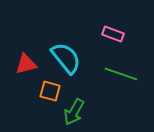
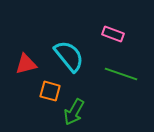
cyan semicircle: moved 3 px right, 2 px up
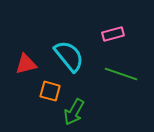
pink rectangle: rotated 35 degrees counterclockwise
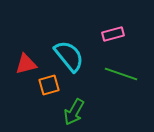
orange square: moved 1 px left, 6 px up; rotated 30 degrees counterclockwise
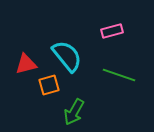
pink rectangle: moved 1 px left, 3 px up
cyan semicircle: moved 2 px left
green line: moved 2 px left, 1 px down
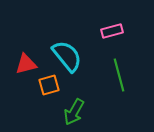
green line: rotated 56 degrees clockwise
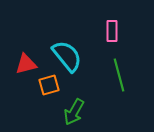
pink rectangle: rotated 75 degrees counterclockwise
